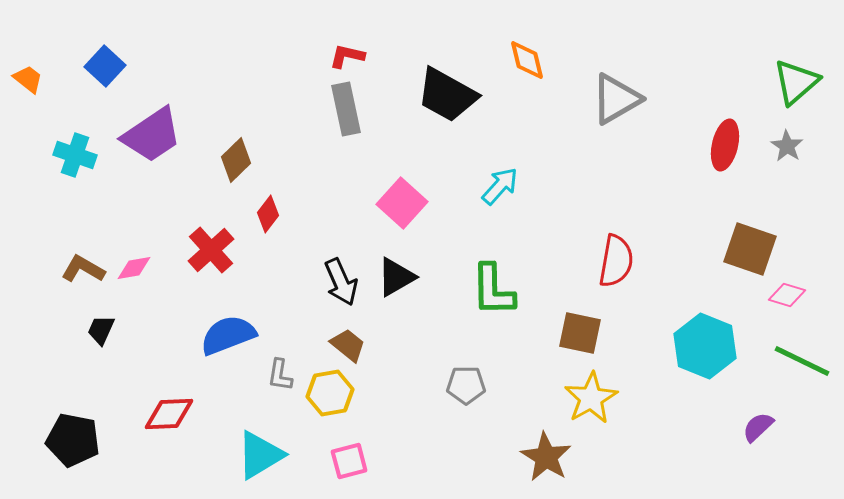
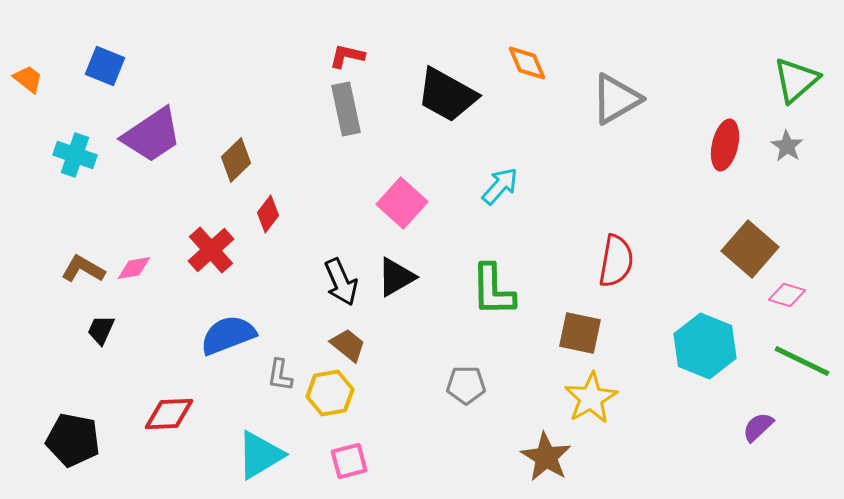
orange diamond at (527, 60): moved 3 px down; rotated 9 degrees counterclockwise
blue square at (105, 66): rotated 21 degrees counterclockwise
green triangle at (796, 82): moved 2 px up
brown square at (750, 249): rotated 22 degrees clockwise
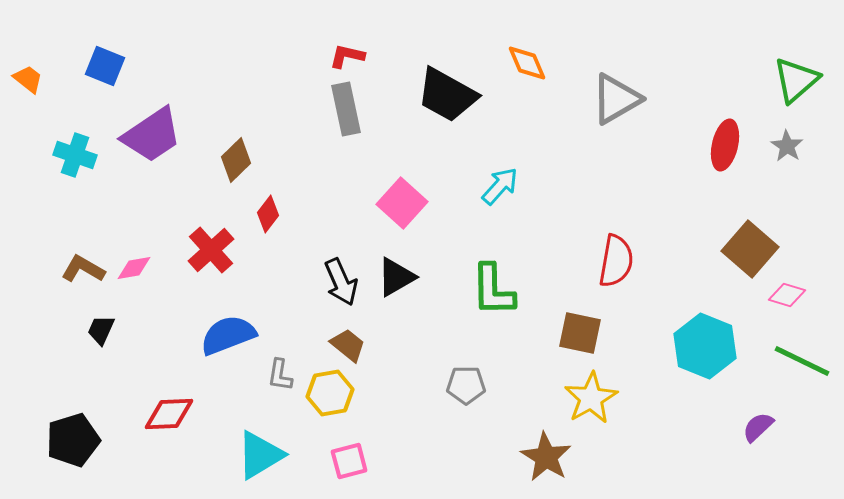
black pentagon at (73, 440): rotated 28 degrees counterclockwise
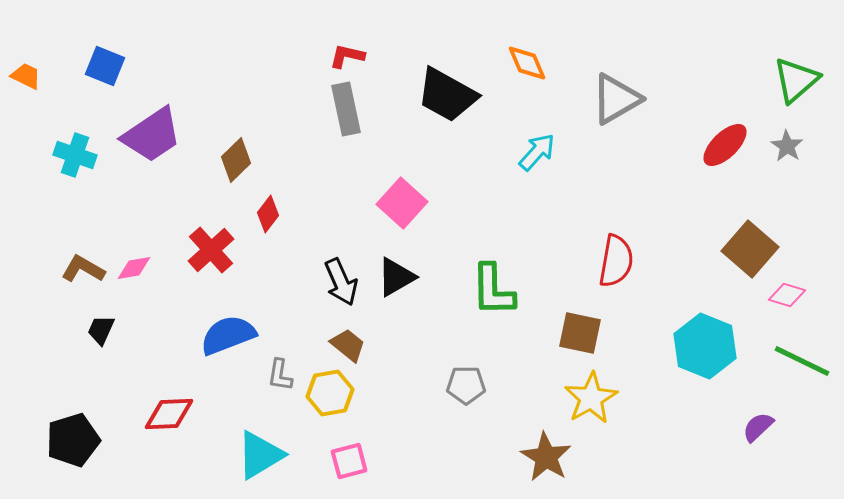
orange trapezoid at (28, 79): moved 2 px left, 3 px up; rotated 12 degrees counterclockwise
red ellipse at (725, 145): rotated 33 degrees clockwise
cyan arrow at (500, 186): moved 37 px right, 34 px up
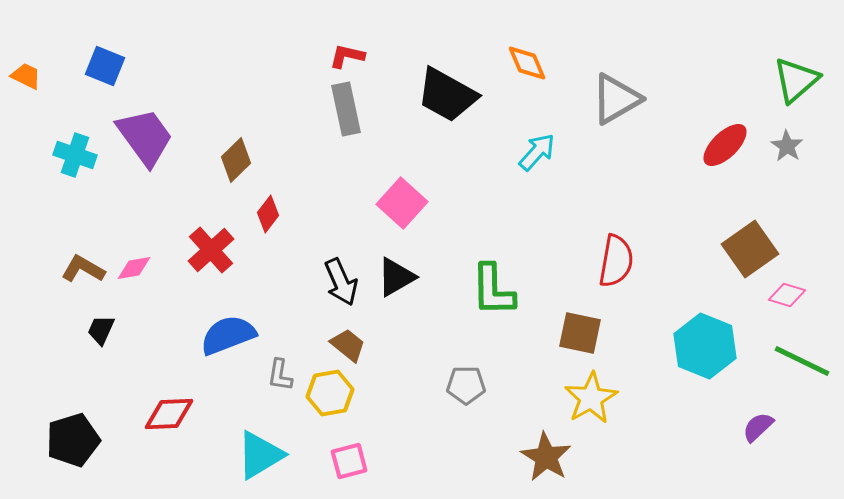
purple trapezoid at (152, 135): moved 7 px left, 2 px down; rotated 92 degrees counterclockwise
brown square at (750, 249): rotated 14 degrees clockwise
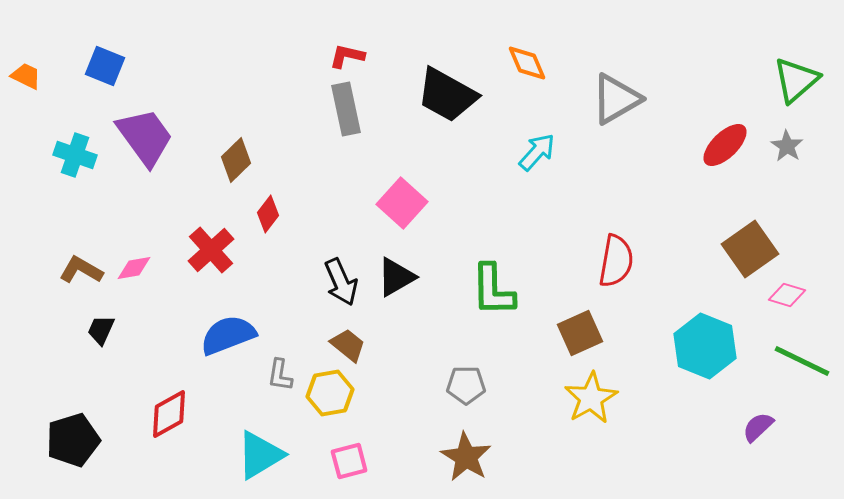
brown L-shape at (83, 269): moved 2 px left, 1 px down
brown square at (580, 333): rotated 36 degrees counterclockwise
red diamond at (169, 414): rotated 27 degrees counterclockwise
brown star at (546, 457): moved 80 px left
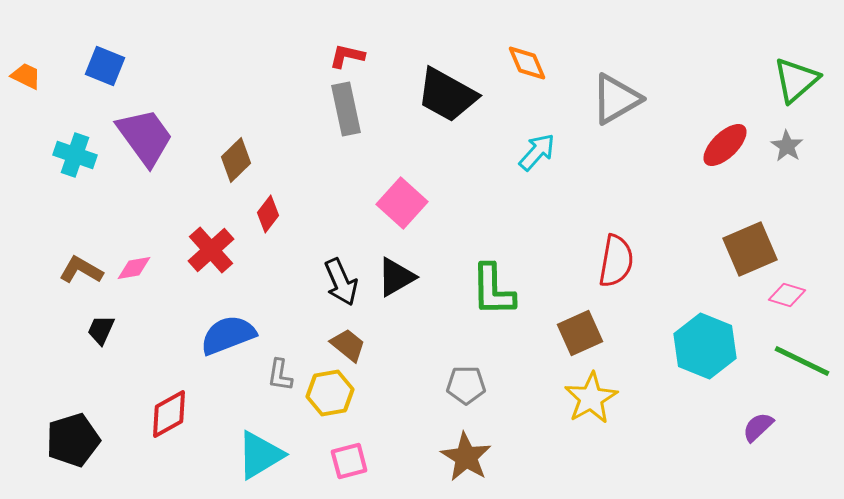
brown square at (750, 249): rotated 12 degrees clockwise
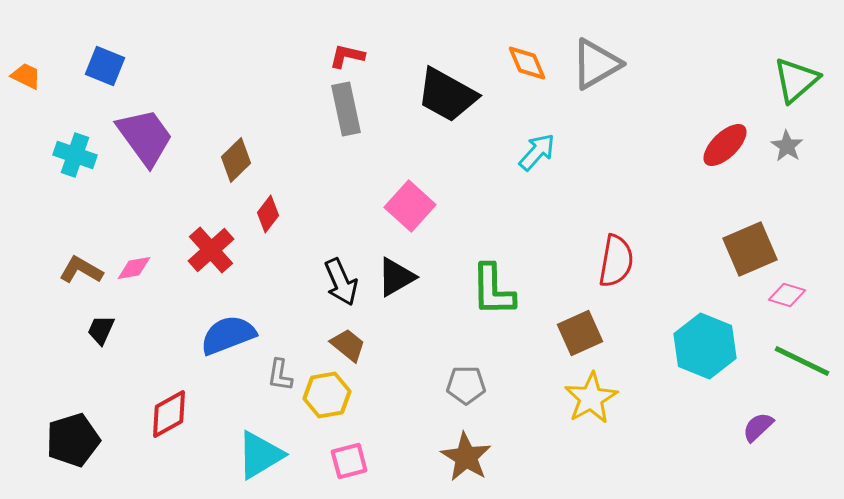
gray triangle at (616, 99): moved 20 px left, 35 px up
pink square at (402, 203): moved 8 px right, 3 px down
yellow hexagon at (330, 393): moved 3 px left, 2 px down
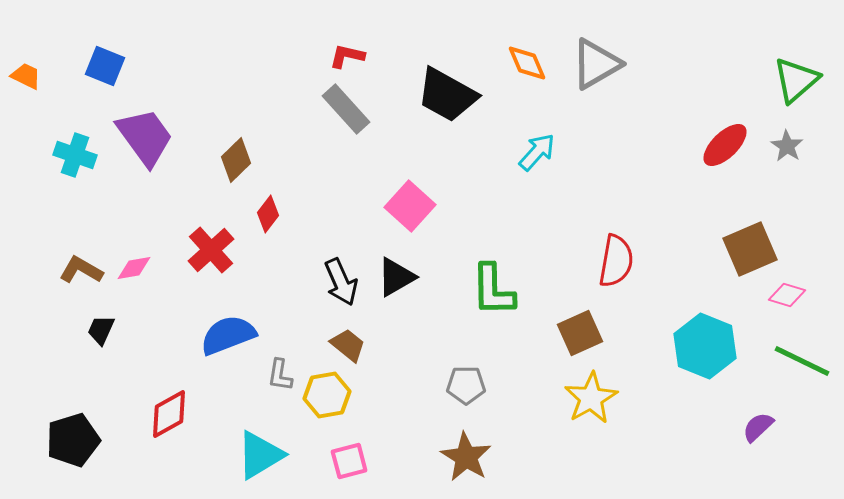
gray rectangle at (346, 109): rotated 30 degrees counterclockwise
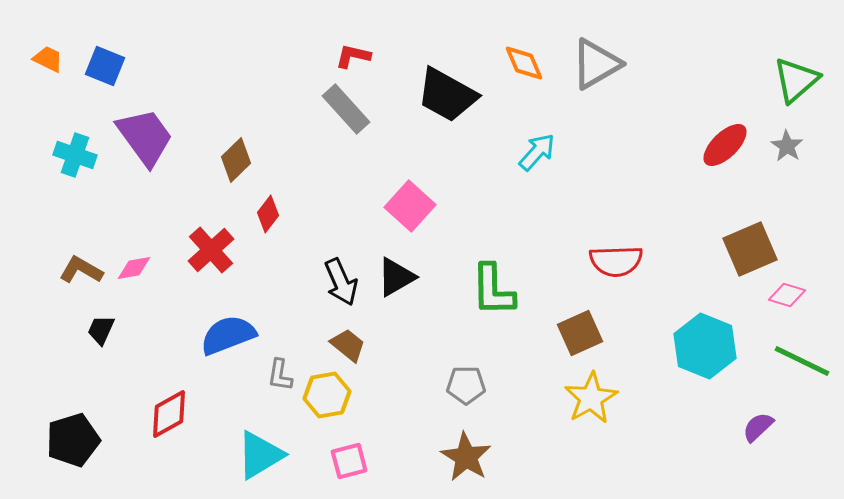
red L-shape at (347, 56): moved 6 px right
orange diamond at (527, 63): moved 3 px left
orange trapezoid at (26, 76): moved 22 px right, 17 px up
red semicircle at (616, 261): rotated 78 degrees clockwise
